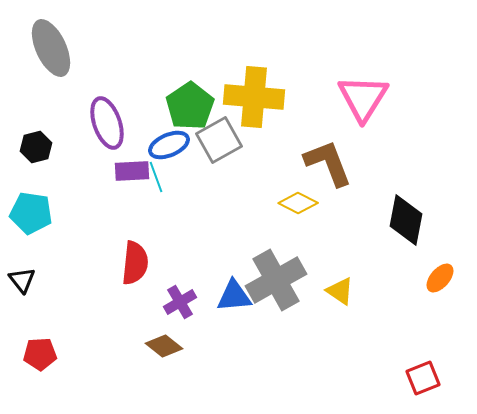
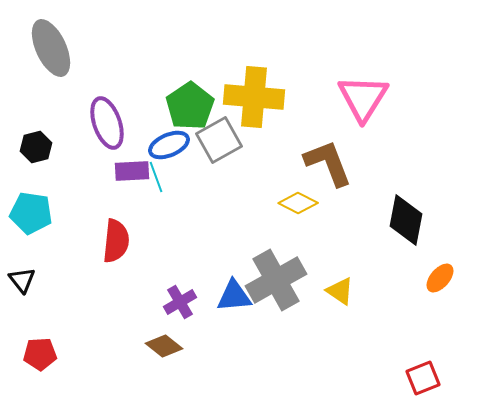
red semicircle: moved 19 px left, 22 px up
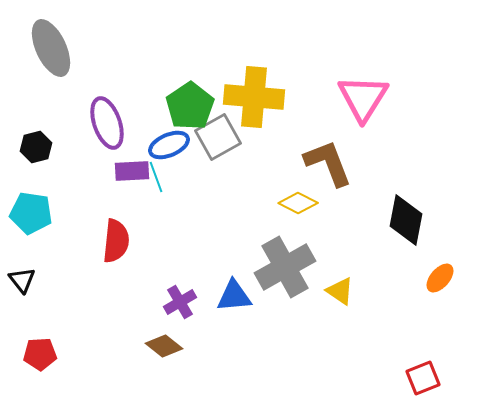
gray square: moved 1 px left, 3 px up
gray cross: moved 9 px right, 13 px up
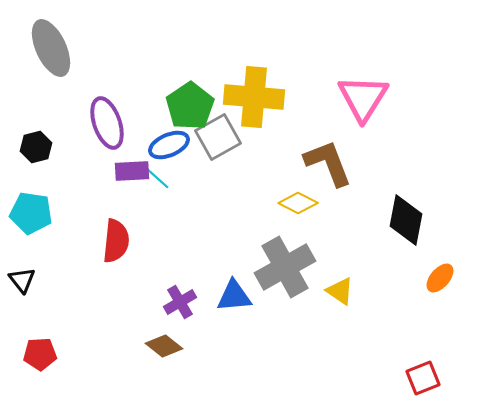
cyan line: rotated 28 degrees counterclockwise
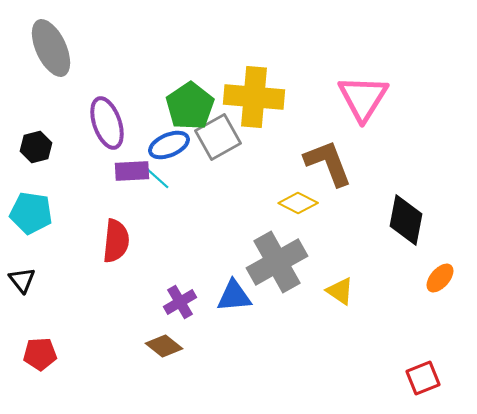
gray cross: moved 8 px left, 5 px up
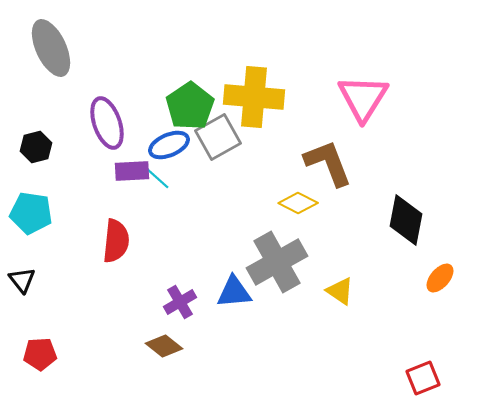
blue triangle: moved 4 px up
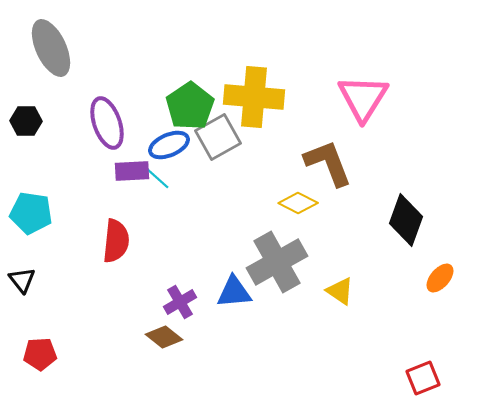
black hexagon: moved 10 px left, 26 px up; rotated 16 degrees clockwise
black diamond: rotated 9 degrees clockwise
brown diamond: moved 9 px up
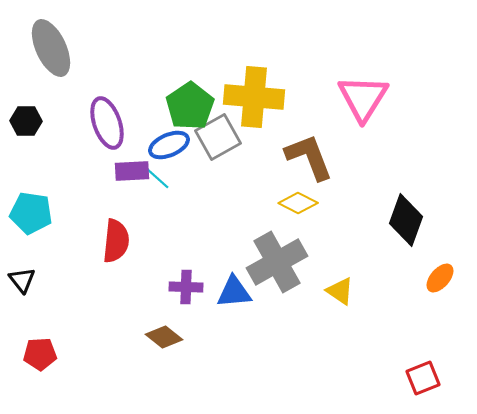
brown L-shape: moved 19 px left, 6 px up
purple cross: moved 6 px right, 15 px up; rotated 32 degrees clockwise
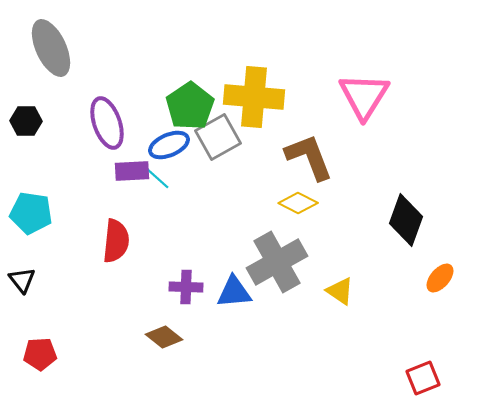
pink triangle: moved 1 px right, 2 px up
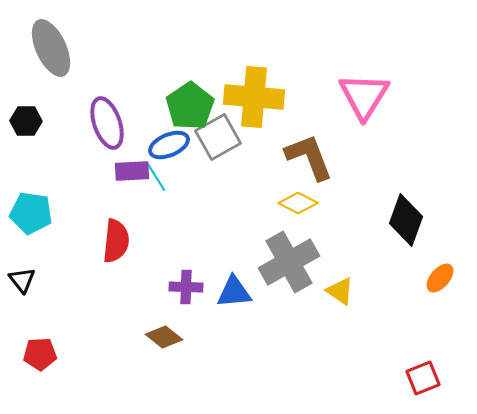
cyan line: rotated 16 degrees clockwise
gray cross: moved 12 px right
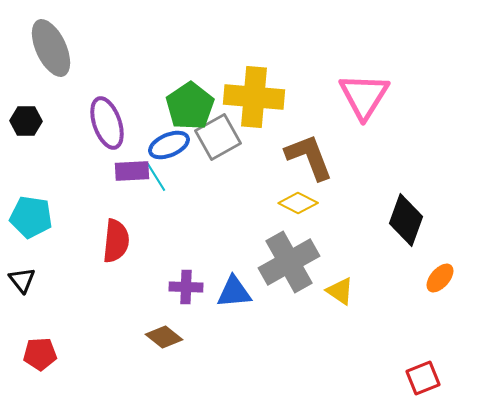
cyan pentagon: moved 4 px down
